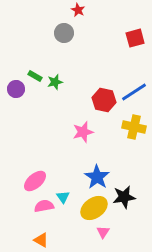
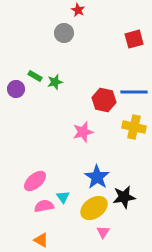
red square: moved 1 px left, 1 px down
blue line: rotated 32 degrees clockwise
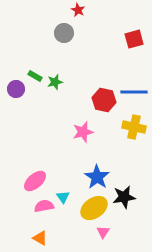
orange triangle: moved 1 px left, 2 px up
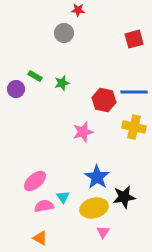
red star: rotated 24 degrees counterclockwise
green star: moved 7 px right, 1 px down
yellow ellipse: rotated 20 degrees clockwise
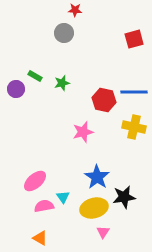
red star: moved 3 px left
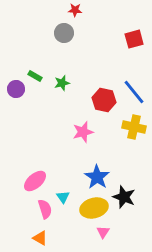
blue line: rotated 52 degrees clockwise
black star: rotated 30 degrees clockwise
pink semicircle: moved 1 px right, 3 px down; rotated 84 degrees clockwise
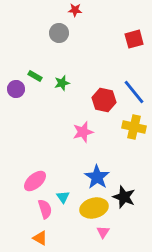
gray circle: moved 5 px left
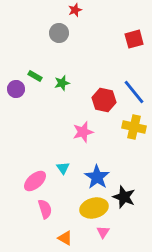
red star: rotated 24 degrees counterclockwise
cyan triangle: moved 29 px up
orange triangle: moved 25 px right
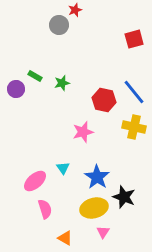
gray circle: moved 8 px up
